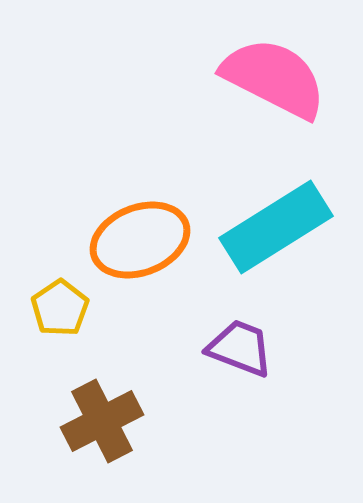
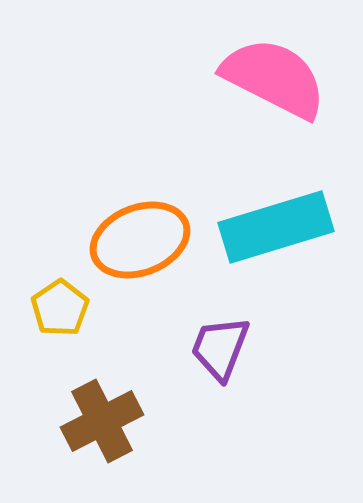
cyan rectangle: rotated 15 degrees clockwise
purple trapezoid: moved 20 px left; rotated 90 degrees counterclockwise
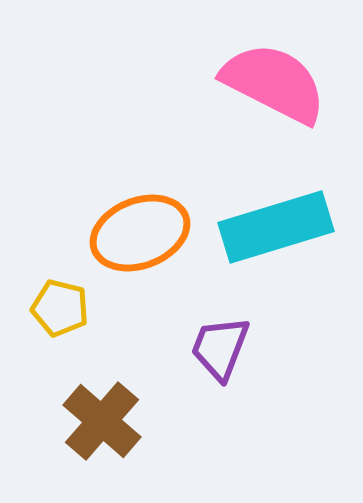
pink semicircle: moved 5 px down
orange ellipse: moved 7 px up
yellow pentagon: rotated 24 degrees counterclockwise
brown cross: rotated 22 degrees counterclockwise
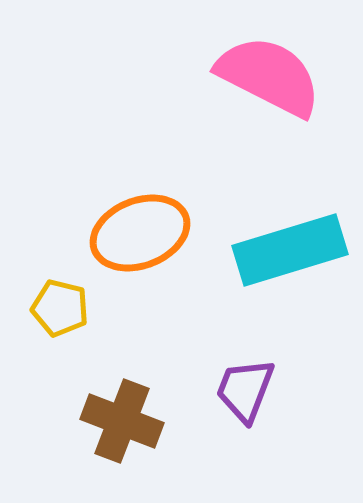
pink semicircle: moved 5 px left, 7 px up
cyan rectangle: moved 14 px right, 23 px down
purple trapezoid: moved 25 px right, 42 px down
brown cross: moved 20 px right; rotated 20 degrees counterclockwise
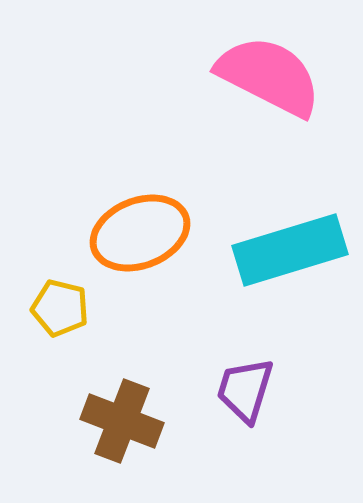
purple trapezoid: rotated 4 degrees counterclockwise
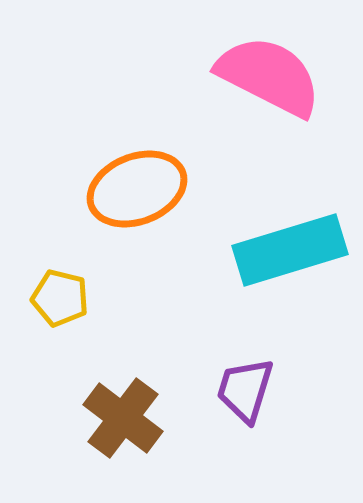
orange ellipse: moved 3 px left, 44 px up
yellow pentagon: moved 10 px up
brown cross: moved 1 px right, 3 px up; rotated 16 degrees clockwise
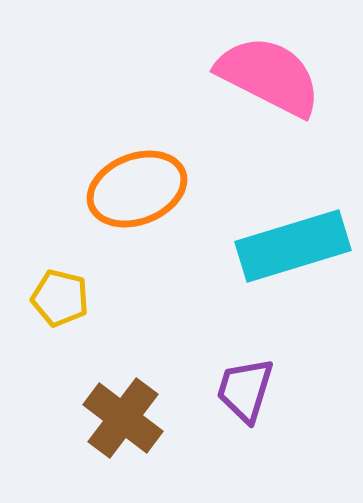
cyan rectangle: moved 3 px right, 4 px up
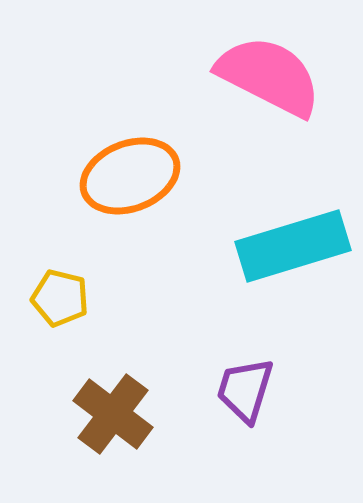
orange ellipse: moved 7 px left, 13 px up
brown cross: moved 10 px left, 4 px up
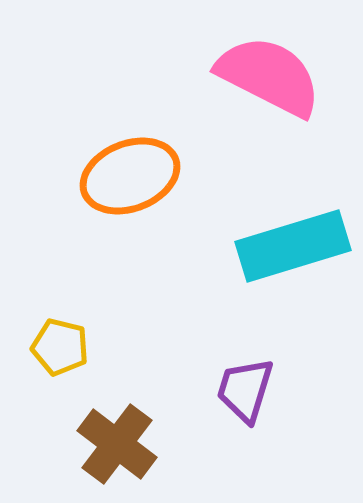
yellow pentagon: moved 49 px down
brown cross: moved 4 px right, 30 px down
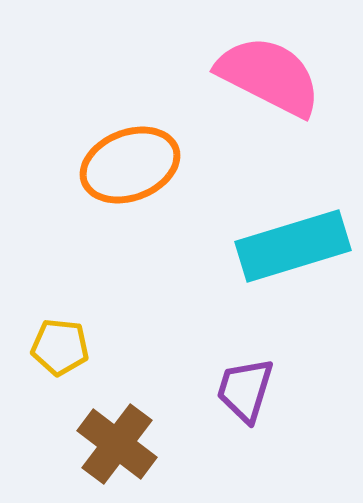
orange ellipse: moved 11 px up
yellow pentagon: rotated 8 degrees counterclockwise
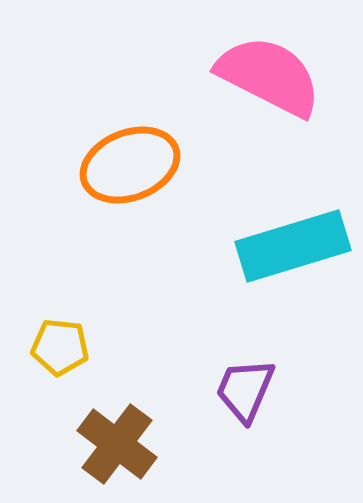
purple trapezoid: rotated 6 degrees clockwise
